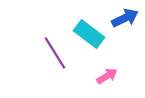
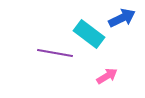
blue arrow: moved 3 px left
purple line: rotated 48 degrees counterclockwise
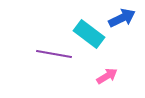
purple line: moved 1 px left, 1 px down
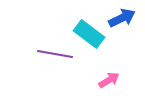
purple line: moved 1 px right
pink arrow: moved 2 px right, 4 px down
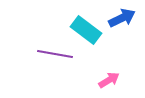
cyan rectangle: moved 3 px left, 4 px up
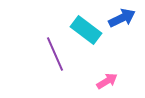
purple line: rotated 56 degrees clockwise
pink arrow: moved 2 px left, 1 px down
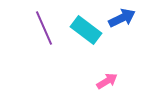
purple line: moved 11 px left, 26 px up
